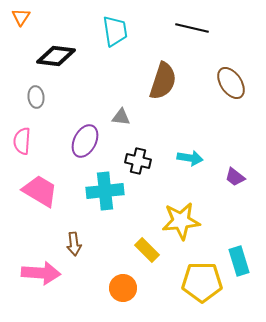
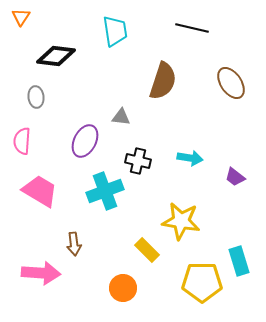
cyan cross: rotated 15 degrees counterclockwise
yellow star: rotated 15 degrees clockwise
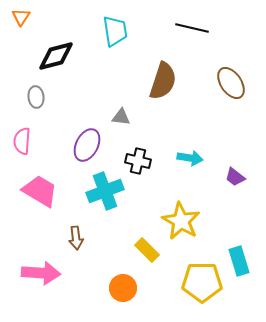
black diamond: rotated 21 degrees counterclockwise
purple ellipse: moved 2 px right, 4 px down
yellow star: rotated 21 degrees clockwise
brown arrow: moved 2 px right, 6 px up
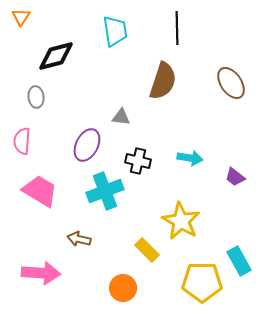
black line: moved 15 px left; rotated 76 degrees clockwise
brown arrow: moved 3 px right, 1 px down; rotated 110 degrees clockwise
cyan rectangle: rotated 12 degrees counterclockwise
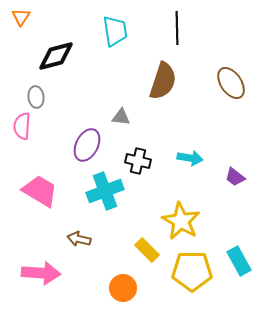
pink semicircle: moved 15 px up
yellow pentagon: moved 10 px left, 11 px up
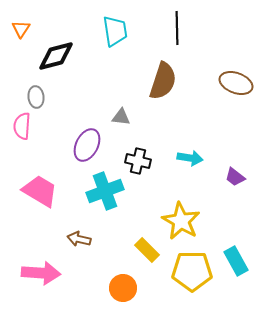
orange triangle: moved 12 px down
brown ellipse: moved 5 px right; rotated 36 degrees counterclockwise
cyan rectangle: moved 3 px left
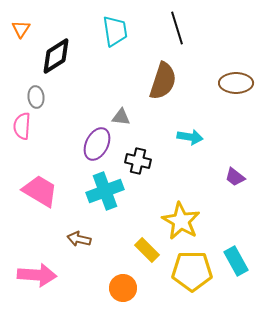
black line: rotated 16 degrees counterclockwise
black diamond: rotated 18 degrees counterclockwise
brown ellipse: rotated 20 degrees counterclockwise
purple ellipse: moved 10 px right, 1 px up
cyan arrow: moved 21 px up
pink arrow: moved 4 px left, 2 px down
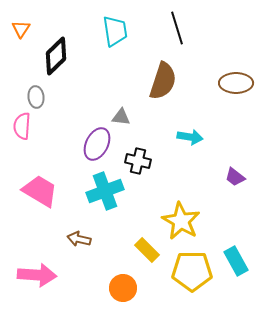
black diamond: rotated 12 degrees counterclockwise
